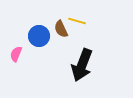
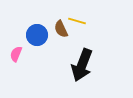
blue circle: moved 2 px left, 1 px up
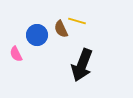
pink semicircle: rotated 49 degrees counterclockwise
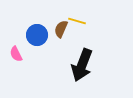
brown semicircle: rotated 48 degrees clockwise
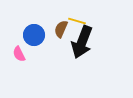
blue circle: moved 3 px left
pink semicircle: moved 3 px right
black arrow: moved 23 px up
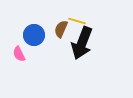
black arrow: moved 1 px down
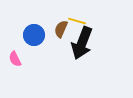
pink semicircle: moved 4 px left, 5 px down
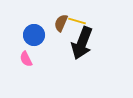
brown semicircle: moved 6 px up
pink semicircle: moved 11 px right
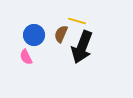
brown semicircle: moved 11 px down
black arrow: moved 4 px down
pink semicircle: moved 2 px up
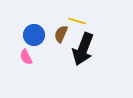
black arrow: moved 1 px right, 2 px down
